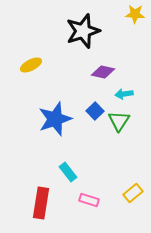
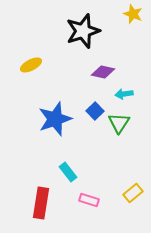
yellow star: moved 2 px left; rotated 18 degrees clockwise
green triangle: moved 2 px down
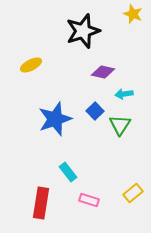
green triangle: moved 1 px right, 2 px down
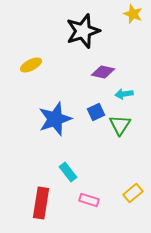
blue square: moved 1 px right, 1 px down; rotated 18 degrees clockwise
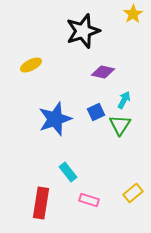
yellow star: rotated 18 degrees clockwise
cyan arrow: moved 6 px down; rotated 126 degrees clockwise
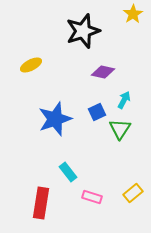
blue square: moved 1 px right
green triangle: moved 4 px down
pink rectangle: moved 3 px right, 3 px up
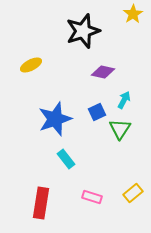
cyan rectangle: moved 2 px left, 13 px up
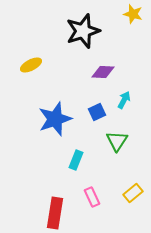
yellow star: rotated 24 degrees counterclockwise
purple diamond: rotated 10 degrees counterclockwise
green triangle: moved 3 px left, 12 px down
cyan rectangle: moved 10 px right, 1 px down; rotated 60 degrees clockwise
pink rectangle: rotated 48 degrees clockwise
red rectangle: moved 14 px right, 10 px down
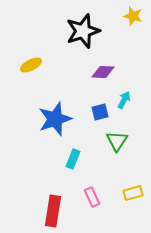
yellow star: moved 2 px down
blue square: moved 3 px right; rotated 12 degrees clockwise
cyan rectangle: moved 3 px left, 1 px up
yellow rectangle: rotated 24 degrees clockwise
red rectangle: moved 2 px left, 2 px up
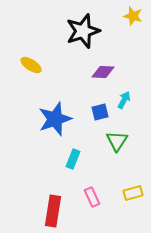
yellow ellipse: rotated 60 degrees clockwise
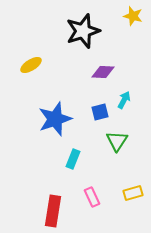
yellow ellipse: rotated 65 degrees counterclockwise
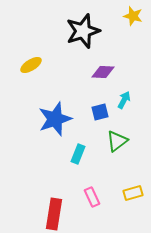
green triangle: rotated 20 degrees clockwise
cyan rectangle: moved 5 px right, 5 px up
red rectangle: moved 1 px right, 3 px down
